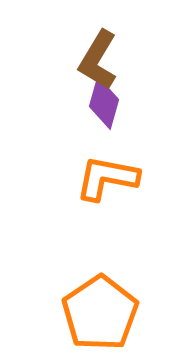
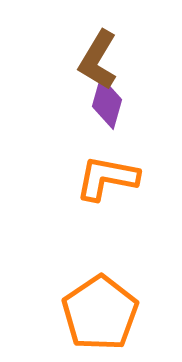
purple diamond: moved 3 px right
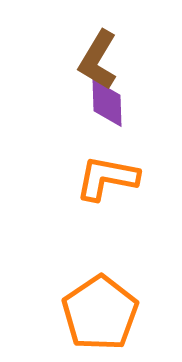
purple diamond: rotated 18 degrees counterclockwise
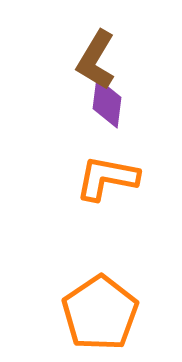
brown L-shape: moved 2 px left
purple diamond: rotated 9 degrees clockwise
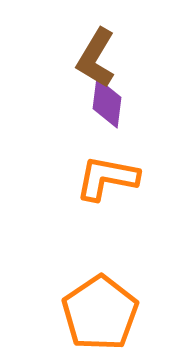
brown L-shape: moved 2 px up
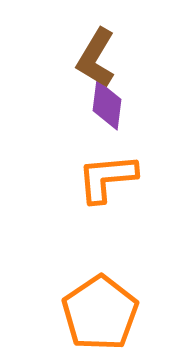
purple diamond: moved 2 px down
orange L-shape: rotated 16 degrees counterclockwise
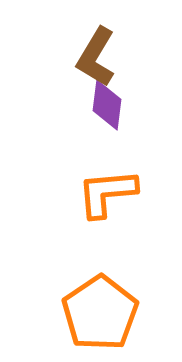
brown L-shape: moved 1 px up
orange L-shape: moved 15 px down
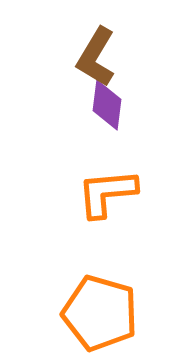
orange pentagon: rotated 22 degrees counterclockwise
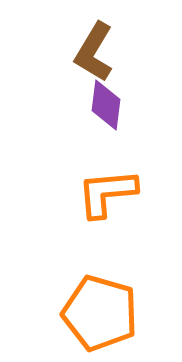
brown L-shape: moved 2 px left, 5 px up
purple diamond: moved 1 px left
